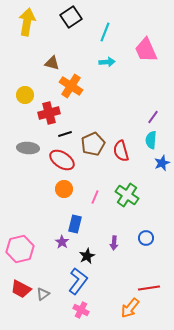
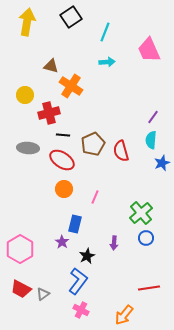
pink trapezoid: moved 3 px right
brown triangle: moved 1 px left, 3 px down
black line: moved 2 px left, 1 px down; rotated 24 degrees clockwise
green cross: moved 14 px right, 18 px down; rotated 15 degrees clockwise
pink hexagon: rotated 16 degrees counterclockwise
orange arrow: moved 6 px left, 7 px down
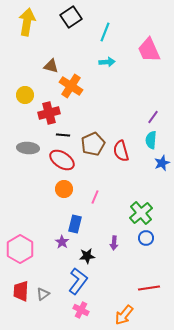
black star: rotated 21 degrees clockwise
red trapezoid: moved 2 px down; rotated 65 degrees clockwise
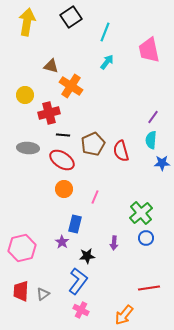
pink trapezoid: rotated 12 degrees clockwise
cyan arrow: rotated 49 degrees counterclockwise
blue star: rotated 21 degrees clockwise
pink hexagon: moved 2 px right, 1 px up; rotated 16 degrees clockwise
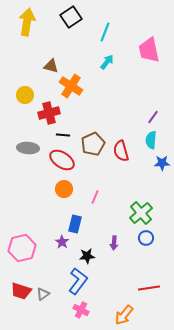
red trapezoid: rotated 75 degrees counterclockwise
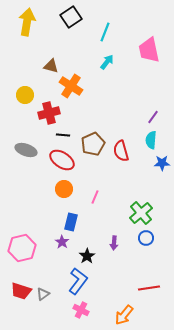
gray ellipse: moved 2 px left, 2 px down; rotated 15 degrees clockwise
blue rectangle: moved 4 px left, 2 px up
black star: rotated 28 degrees counterclockwise
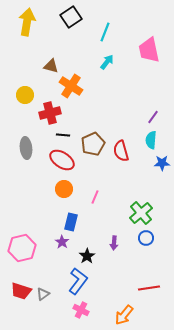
red cross: moved 1 px right
gray ellipse: moved 2 px up; rotated 65 degrees clockwise
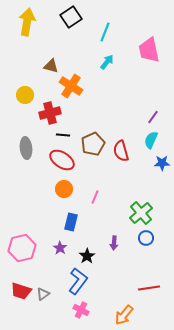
cyan semicircle: rotated 18 degrees clockwise
purple star: moved 2 px left, 6 px down
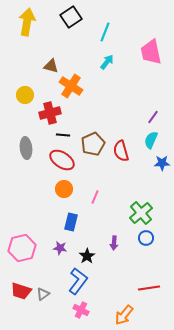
pink trapezoid: moved 2 px right, 2 px down
purple star: rotated 24 degrees counterclockwise
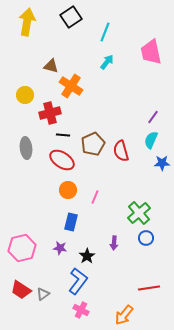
orange circle: moved 4 px right, 1 px down
green cross: moved 2 px left
red trapezoid: moved 1 px up; rotated 15 degrees clockwise
